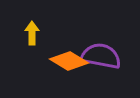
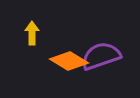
purple semicircle: rotated 30 degrees counterclockwise
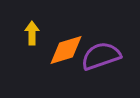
orange diamond: moved 3 px left, 11 px up; rotated 48 degrees counterclockwise
